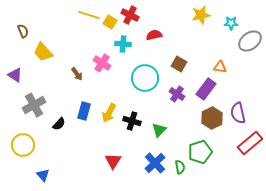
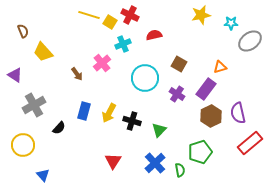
cyan cross: rotated 28 degrees counterclockwise
pink cross: rotated 18 degrees clockwise
orange triangle: rotated 24 degrees counterclockwise
brown hexagon: moved 1 px left, 2 px up
black semicircle: moved 4 px down
green semicircle: moved 3 px down
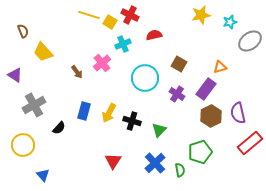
cyan star: moved 1 px left, 1 px up; rotated 16 degrees counterclockwise
brown arrow: moved 2 px up
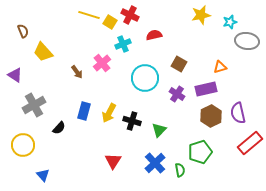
gray ellipse: moved 3 px left; rotated 45 degrees clockwise
purple rectangle: rotated 40 degrees clockwise
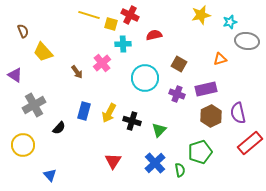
yellow square: moved 1 px right, 2 px down; rotated 16 degrees counterclockwise
cyan cross: rotated 21 degrees clockwise
orange triangle: moved 8 px up
purple cross: rotated 14 degrees counterclockwise
blue triangle: moved 7 px right
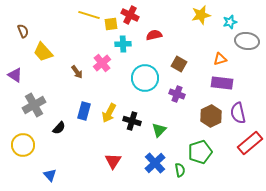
yellow square: rotated 24 degrees counterclockwise
purple rectangle: moved 16 px right, 6 px up; rotated 20 degrees clockwise
